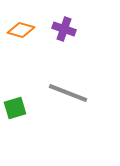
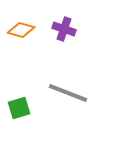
green square: moved 4 px right
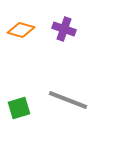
gray line: moved 7 px down
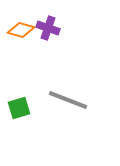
purple cross: moved 16 px left, 1 px up
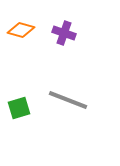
purple cross: moved 16 px right, 5 px down
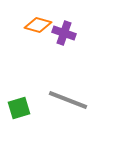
orange diamond: moved 17 px right, 5 px up
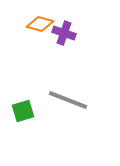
orange diamond: moved 2 px right, 1 px up
green square: moved 4 px right, 3 px down
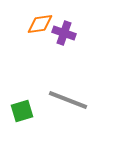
orange diamond: rotated 24 degrees counterclockwise
green square: moved 1 px left
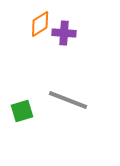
orange diamond: rotated 24 degrees counterclockwise
purple cross: rotated 15 degrees counterclockwise
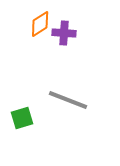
green square: moved 7 px down
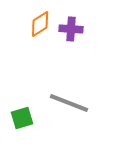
purple cross: moved 7 px right, 4 px up
gray line: moved 1 px right, 3 px down
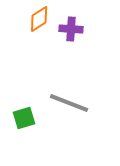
orange diamond: moved 1 px left, 5 px up
green square: moved 2 px right
